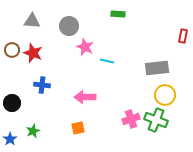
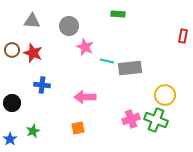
gray rectangle: moved 27 px left
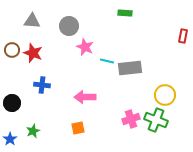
green rectangle: moved 7 px right, 1 px up
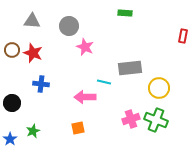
cyan line: moved 3 px left, 21 px down
blue cross: moved 1 px left, 1 px up
yellow circle: moved 6 px left, 7 px up
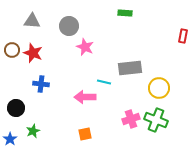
black circle: moved 4 px right, 5 px down
orange square: moved 7 px right, 6 px down
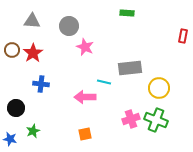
green rectangle: moved 2 px right
red star: rotated 18 degrees clockwise
blue star: rotated 24 degrees counterclockwise
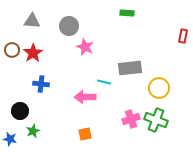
black circle: moved 4 px right, 3 px down
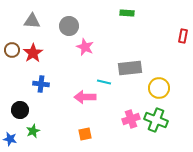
black circle: moved 1 px up
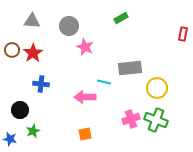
green rectangle: moved 6 px left, 5 px down; rotated 32 degrees counterclockwise
red rectangle: moved 2 px up
yellow circle: moved 2 px left
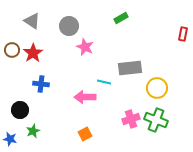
gray triangle: rotated 30 degrees clockwise
orange square: rotated 16 degrees counterclockwise
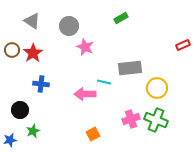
red rectangle: moved 11 px down; rotated 56 degrees clockwise
pink arrow: moved 3 px up
orange square: moved 8 px right
blue star: moved 1 px down; rotated 24 degrees counterclockwise
